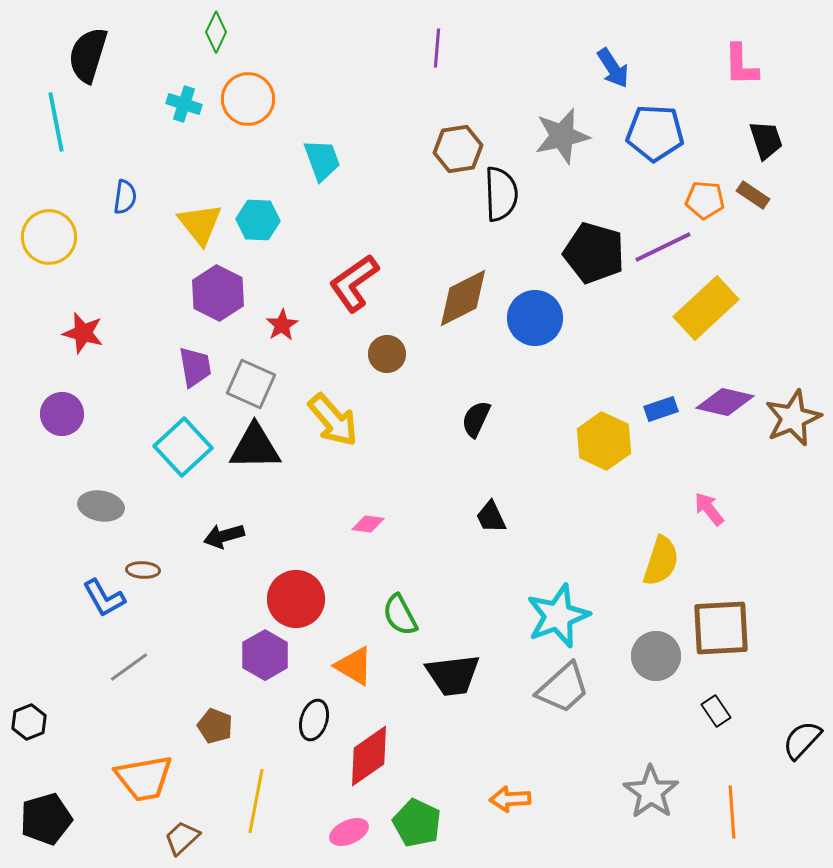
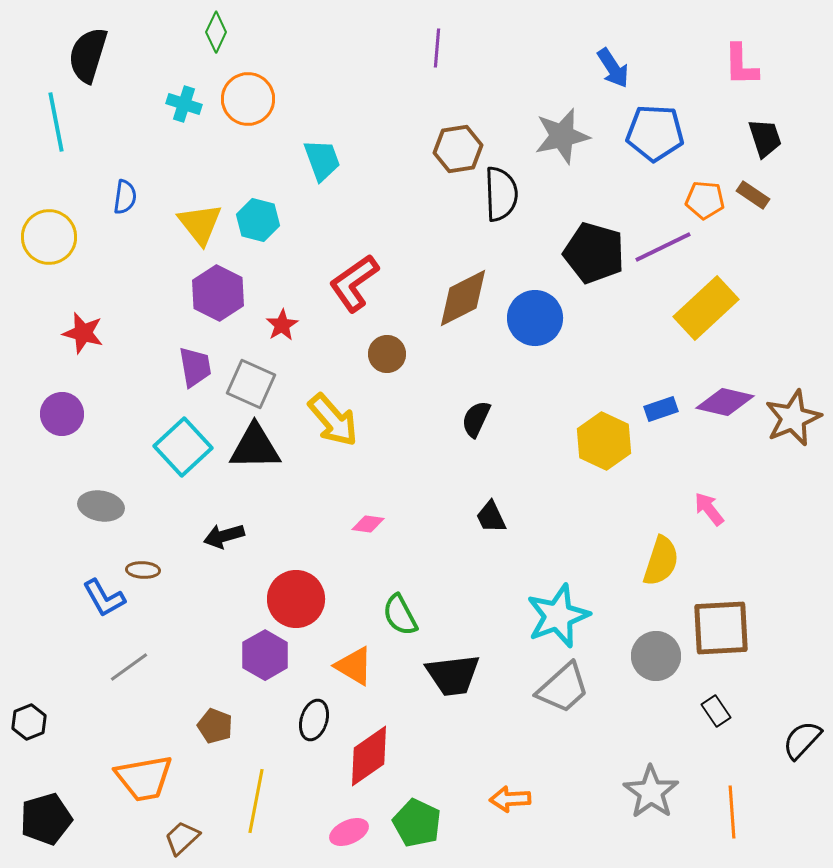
black trapezoid at (766, 140): moved 1 px left, 2 px up
cyan hexagon at (258, 220): rotated 12 degrees clockwise
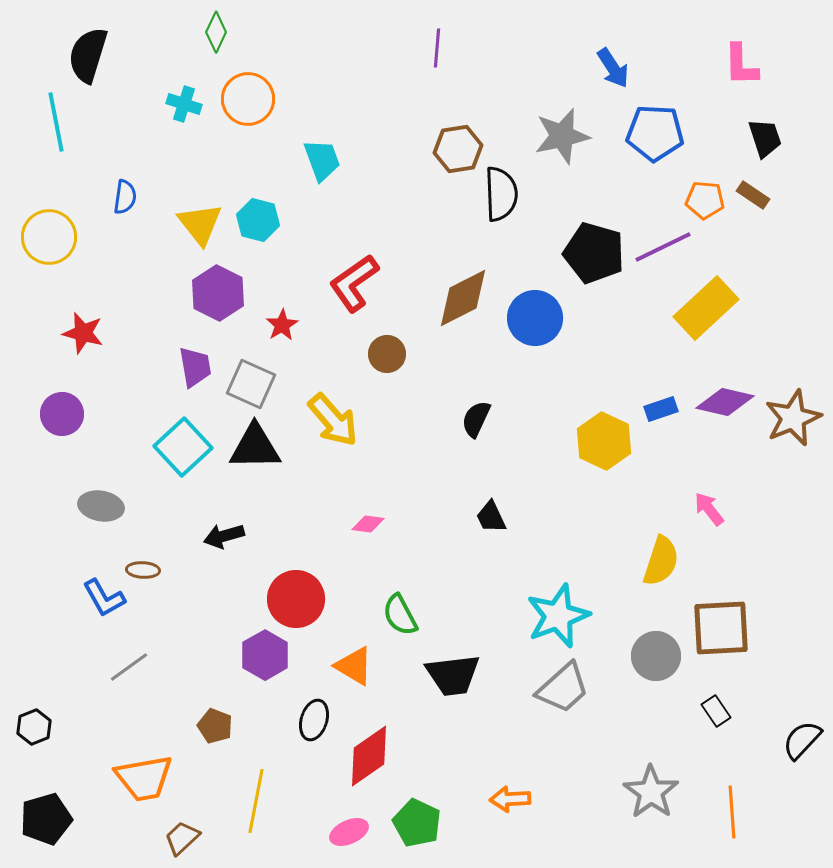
black hexagon at (29, 722): moved 5 px right, 5 px down
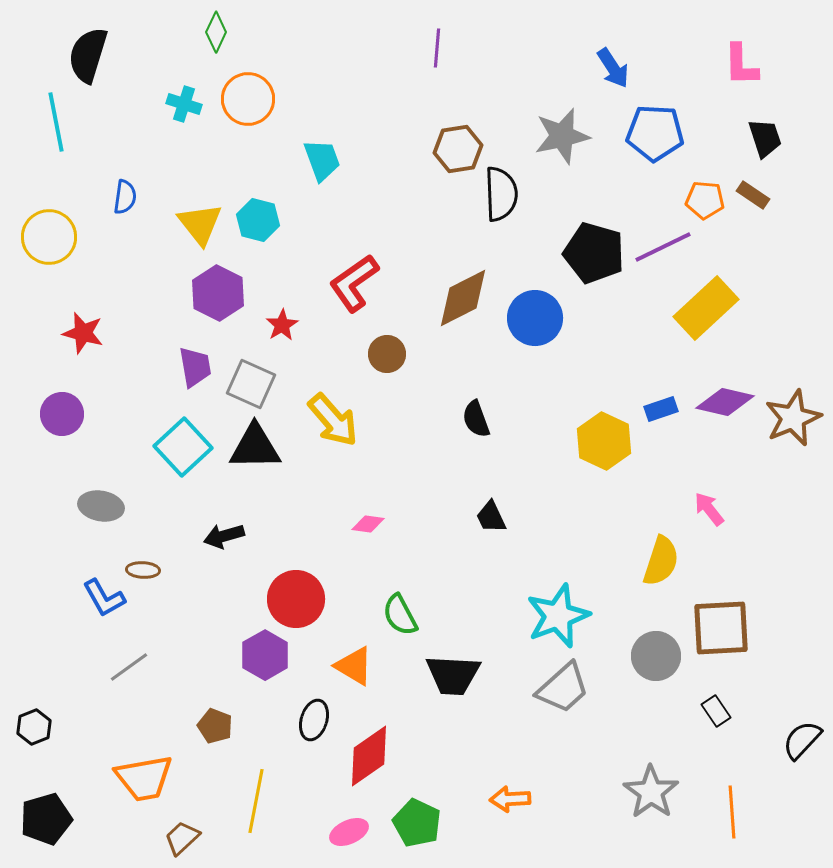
black semicircle at (476, 419): rotated 45 degrees counterclockwise
black trapezoid at (453, 675): rotated 10 degrees clockwise
